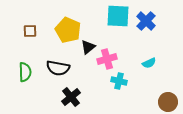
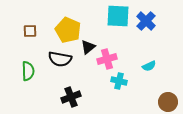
cyan semicircle: moved 3 px down
black semicircle: moved 2 px right, 9 px up
green semicircle: moved 3 px right, 1 px up
black cross: rotated 18 degrees clockwise
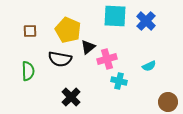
cyan square: moved 3 px left
black cross: rotated 24 degrees counterclockwise
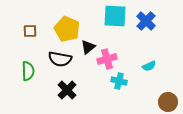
yellow pentagon: moved 1 px left, 1 px up
black cross: moved 4 px left, 7 px up
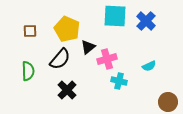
black semicircle: rotated 60 degrees counterclockwise
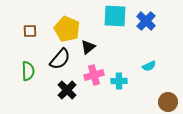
pink cross: moved 13 px left, 16 px down
cyan cross: rotated 14 degrees counterclockwise
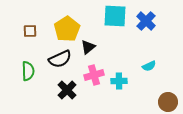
yellow pentagon: rotated 15 degrees clockwise
black semicircle: rotated 25 degrees clockwise
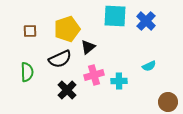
yellow pentagon: rotated 15 degrees clockwise
green semicircle: moved 1 px left, 1 px down
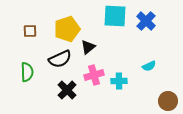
brown circle: moved 1 px up
